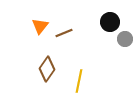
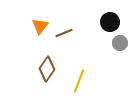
gray circle: moved 5 px left, 4 px down
yellow line: rotated 10 degrees clockwise
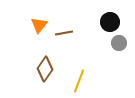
orange triangle: moved 1 px left, 1 px up
brown line: rotated 12 degrees clockwise
gray circle: moved 1 px left
brown diamond: moved 2 px left
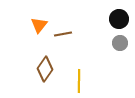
black circle: moved 9 px right, 3 px up
brown line: moved 1 px left, 1 px down
gray circle: moved 1 px right
yellow line: rotated 20 degrees counterclockwise
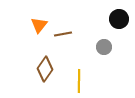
gray circle: moved 16 px left, 4 px down
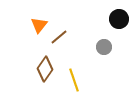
brown line: moved 4 px left, 3 px down; rotated 30 degrees counterclockwise
yellow line: moved 5 px left, 1 px up; rotated 20 degrees counterclockwise
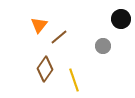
black circle: moved 2 px right
gray circle: moved 1 px left, 1 px up
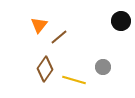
black circle: moved 2 px down
gray circle: moved 21 px down
yellow line: rotated 55 degrees counterclockwise
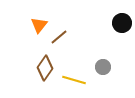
black circle: moved 1 px right, 2 px down
brown diamond: moved 1 px up
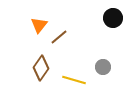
black circle: moved 9 px left, 5 px up
brown diamond: moved 4 px left
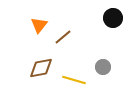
brown line: moved 4 px right
brown diamond: rotated 45 degrees clockwise
